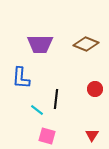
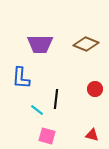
red triangle: rotated 48 degrees counterclockwise
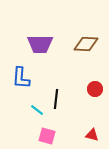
brown diamond: rotated 20 degrees counterclockwise
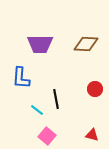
black line: rotated 18 degrees counterclockwise
pink square: rotated 24 degrees clockwise
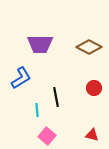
brown diamond: moved 3 px right, 3 px down; rotated 25 degrees clockwise
blue L-shape: rotated 125 degrees counterclockwise
red circle: moved 1 px left, 1 px up
black line: moved 2 px up
cyan line: rotated 48 degrees clockwise
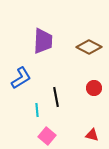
purple trapezoid: moved 3 px right, 3 px up; rotated 88 degrees counterclockwise
